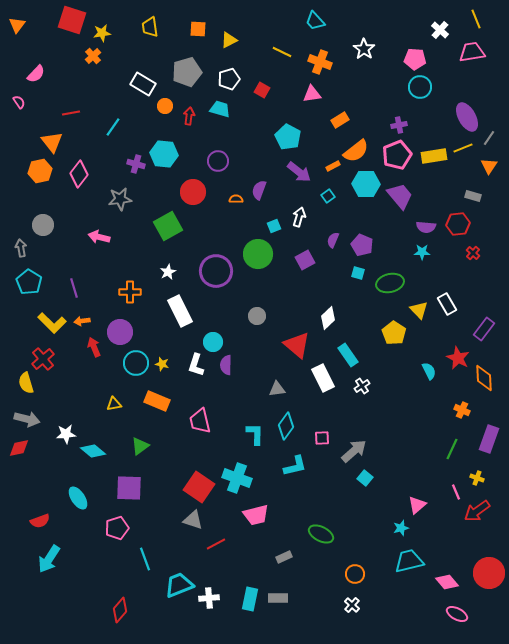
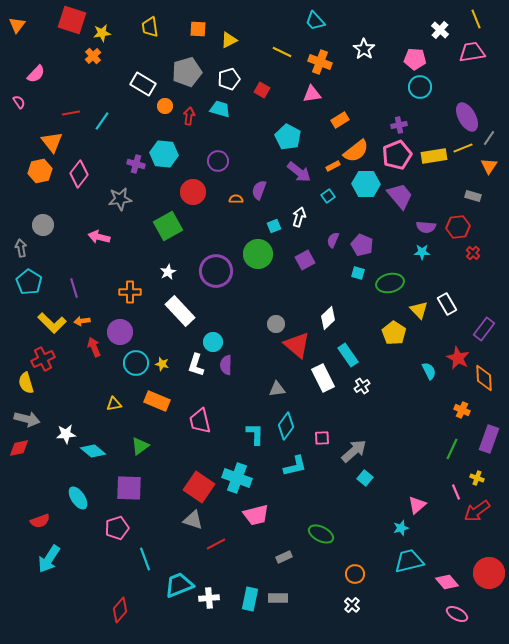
cyan line at (113, 127): moved 11 px left, 6 px up
red hexagon at (458, 224): moved 3 px down
white rectangle at (180, 311): rotated 16 degrees counterclockwise
gray circle at (257, 316): moved 19 px right, 8 px down
red cross at (43, 359): rotated 15 degrees clockwise
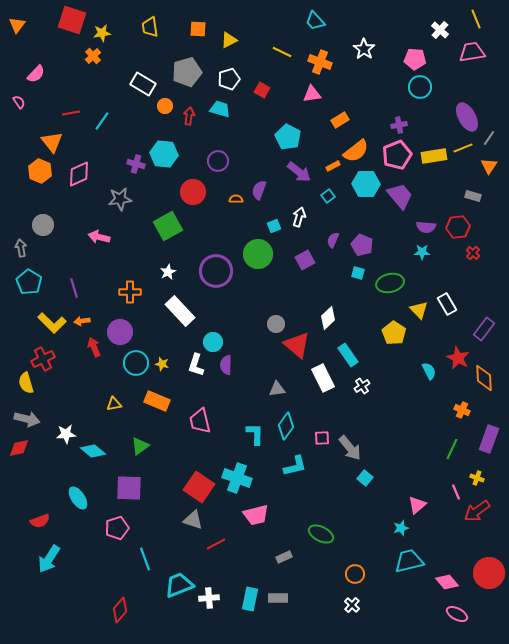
orange hexagon at (40, 171): rotated 25 degrees counterclockwise
pink diamond at (79, 174): rotated 28 degrees clockwise
gray arrow at (354, 451): moved 4 px left, 3 px up; rotated 92 degrees clockwise
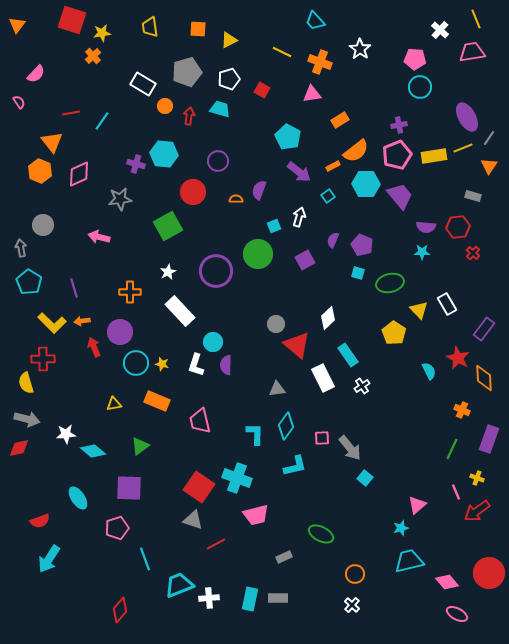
white star at (364, 49): moved 4 px left
red cross at (43, 359): rotated 25 degrees clockwise
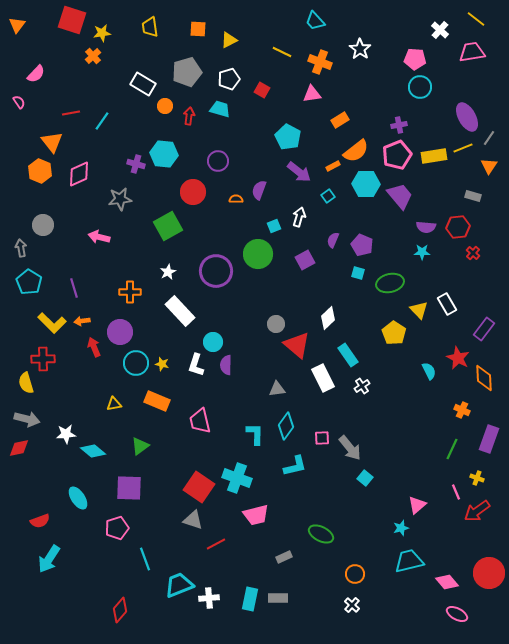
yellow line at (476, 19): rotated 30 degrees counterclockwise
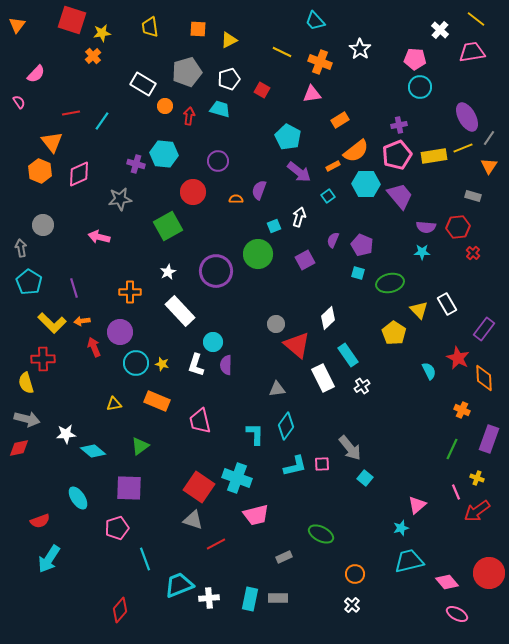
pink square at (322, 438): moved 26 px down
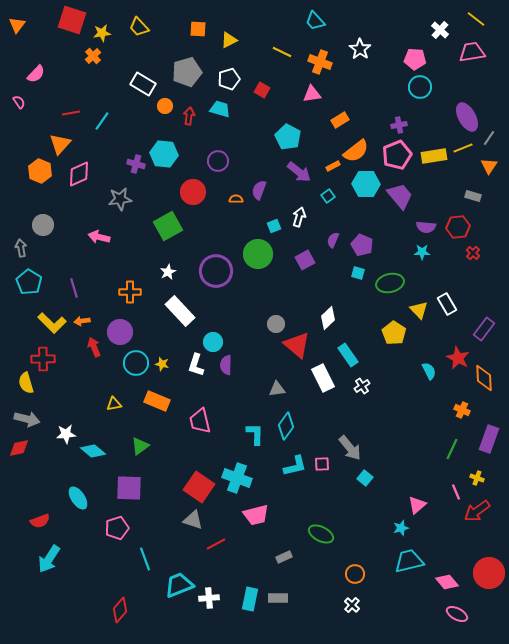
yellow trapezoid at (150, 27): moved 11 px left; rotated 35 degrees counterclockwise
orange triangle at (52, 142): moved 8 px right, 2 px down; rotated 20 degrees clockwise
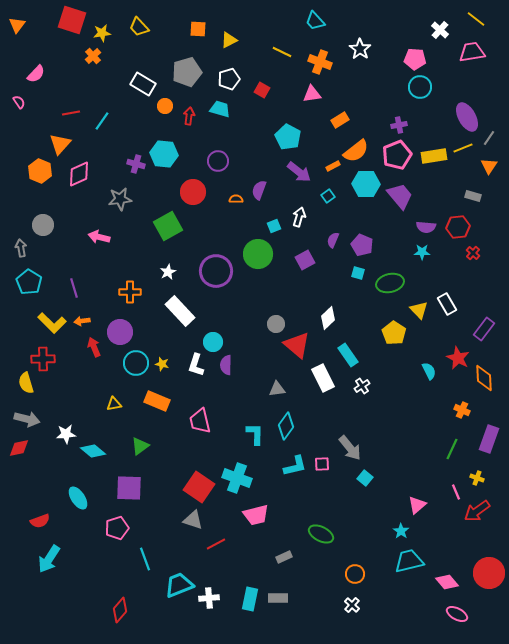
cyan star at (401, 528): moved 3 px down; rotated 21 degrees counterclockwise
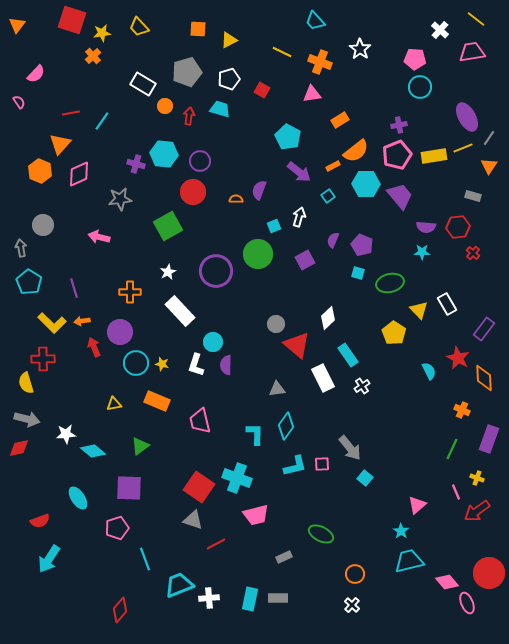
purple circle at (218, 161): moved 18 px left
pink ellipse at (457, 614): moved 10 px right, 11 px up; rotated 40 degrees clockwise
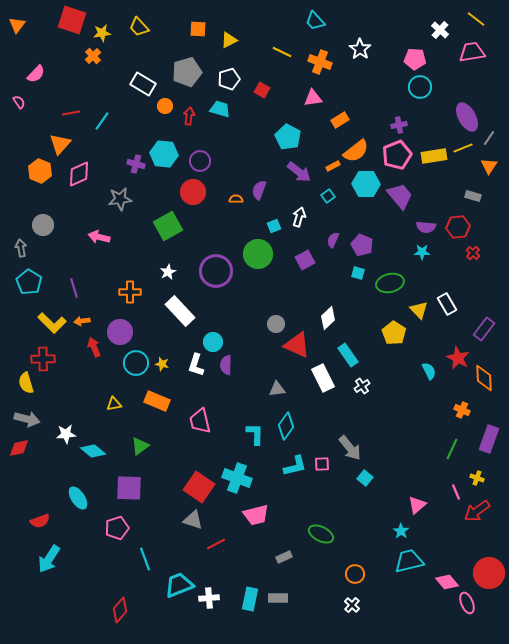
pink triangle at (312, 94): moved 1 px right, 4 px down
red triangle at (297, 345): rotated 16 degrees counterclockwise
